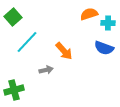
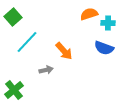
green cross: rotated 24 degrees counterclockwise
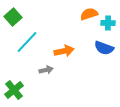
orange arrow: rotated 60 degrees counterclockwise
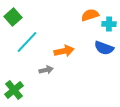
orange semicircle: moved 1 px right, 1 px down
cyan cross: moved 1 px right, 1 px down
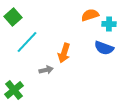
orange arrow: moved 2 px down; rotated 120 degrees clockwise
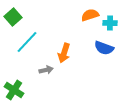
cyan cross: moved 1 px right, 1 px up
green cross: rotated 18 degrees counterclockwise
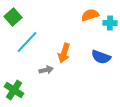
blue semicircle: moved 3 px left, 9 px down
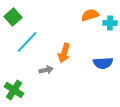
blue semicircle: moved 2 px right, 6 px down; rotated 24 degrees counterclockwise
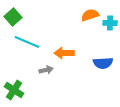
cyan line: rotated 70 degrees clockwise
orange arrow: rotated 72 degrees clockwise
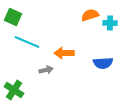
green square: rotated 24 degrees counterclockwise
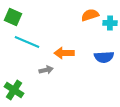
blue semicircle: moved 1 px right, 6 px up
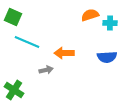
blue semicircle: moved 3 px right
